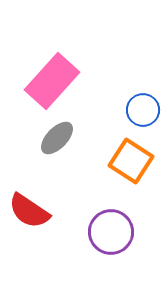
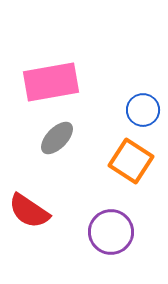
pink rectangle: moved 1 px left, 1 px down; rotated 38 degrees clockwise
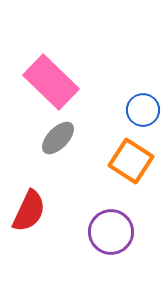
pink rectangle: rotated 54 degrees clockwise
gray ellipse: moved 1 px right
red semicircle: rotated 99 degrees counterclockwise
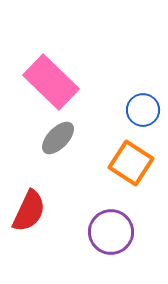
orange square: moved 2 px down
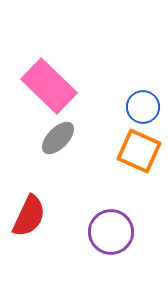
pink rectangle: moved 2 px left, 4 px down
blue circle: moved 3 px up
orange square: moved 8 px right, 12 px up; rotated 9 degrees counterclockwise
red semicircle: moved 5 px down
